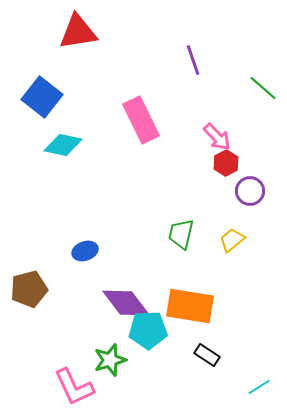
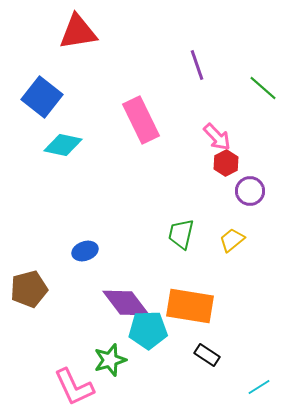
purple line: moved 4 px right, 5 px down
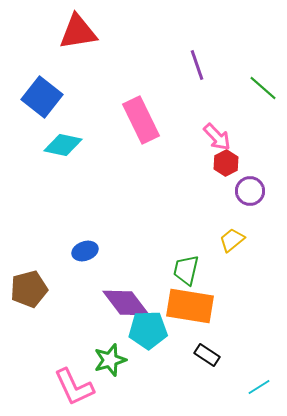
green trapezoid: moved 5 px right, 36 px down
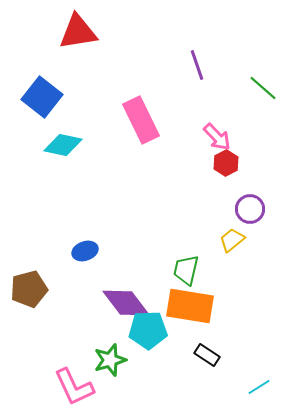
purple circle: moved 18 px down
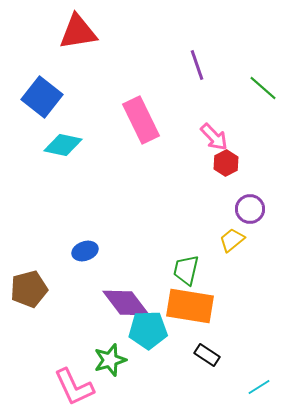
pink arrow: moved 3 px left
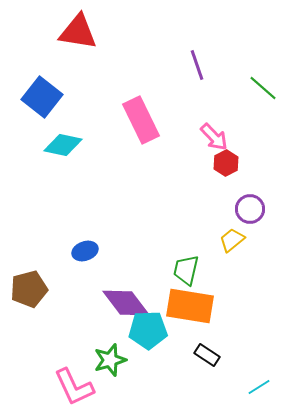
red triangle: rotated 18 degrees clockwise
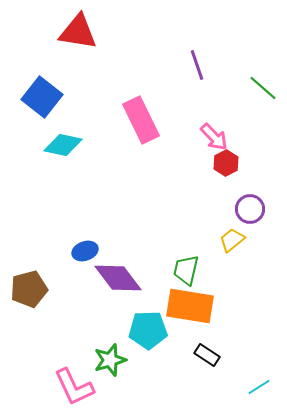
purple diamond: moved 8 px left, 25 px up
